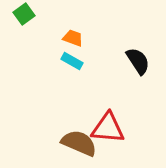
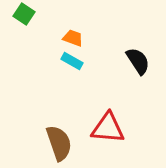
green square: rotated 20 degrees counterclockwise
brown semicircle: moved 20 px left; rotated 48 degrees clockwise
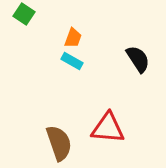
orange trapezoid: rotated 90 degrees clockwise
black semicircle: moved 2 px up
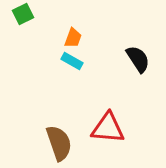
green square: moved 1 px left; rotated 30 degrees clockwise
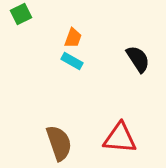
green square: moved 2 px left
red triangle: moved 12 px right, 10 px down
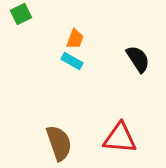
orange trapezoid: moved 2 px right, 1 px down
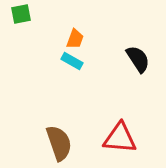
green square: rotated 15 degrees clockwise
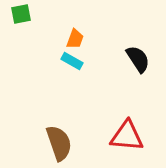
red triangle: moved 7 px right, 2 px up
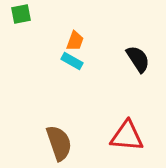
orange trapezoid: moved 2 px down
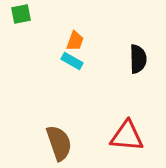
black semicircle: rotated 32 degrees clockwise
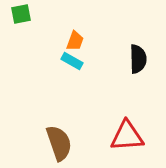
red triangle: rotated 9 degrees counterclockwise
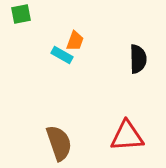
cyan rectangle: moved 10 px left, 6 px up
